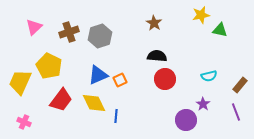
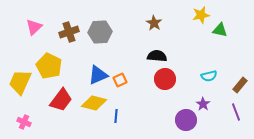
gray hexagon: moved 4 px up; rotated 15 degrees clockwise
yellow diamond: rotated 50 degrees counterclockwise
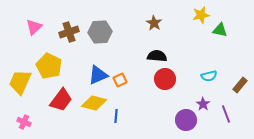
purple line: moved 10 px left, 2 px down
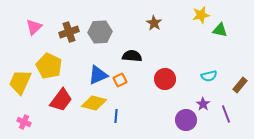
black semicircle: moved 25 px left
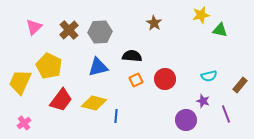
brown cross: moved 2 px up; rotated 24 degrees counterclockwise
blue triangle: moved 8 px up; rotated 10 degrees clockwise
orange square: moved 16 px right
purple star: moved 3 px up; rotated 16 degrees counterclockwise
pink cross: moved 1 px down; rotated 32 degrees clockwise
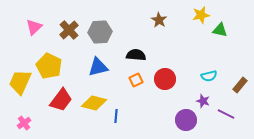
brown star: moved 5 px right, 3 px up
black semicircle: moved 4 px right, 1 px up
purple line: rotated 42 degrees counterclockwise
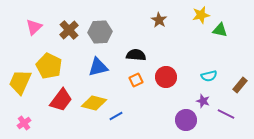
red circle: moved 1 px right, 2 px up
blue line: rotated 56 degrees clockwise
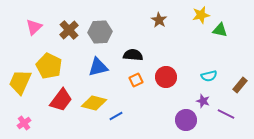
black semicircle: moved 3 px left
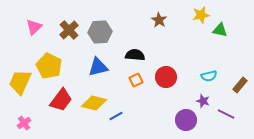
black semicircle: moved 2 px right
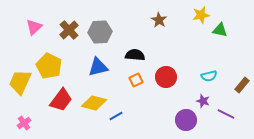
brown rectangle: moved 2 px right
